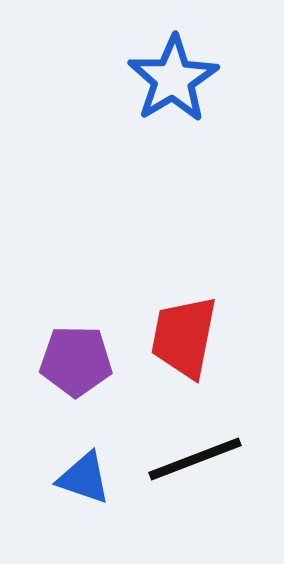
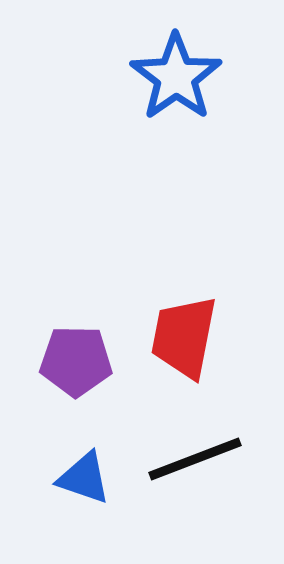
blue star: moved 3 px right, 2 px up; rotated 4 degrees counterclockwise
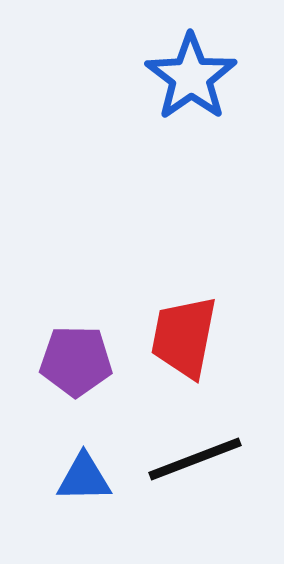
blue star: moved 15 px right
blue triangle: rotated 20 degrees counterclockwise
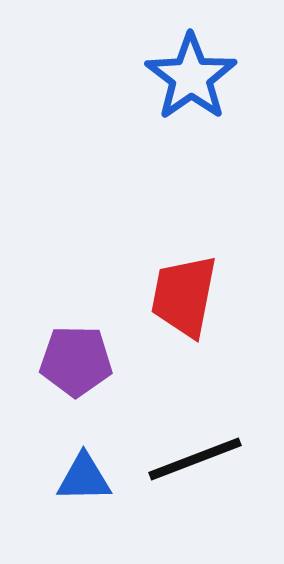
red trapezoid: moved 41 px up
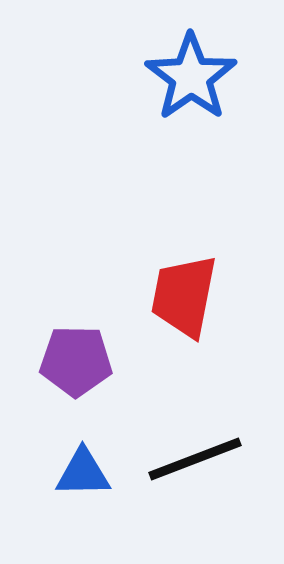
blue triangle: moved 1 px left, 5 px up
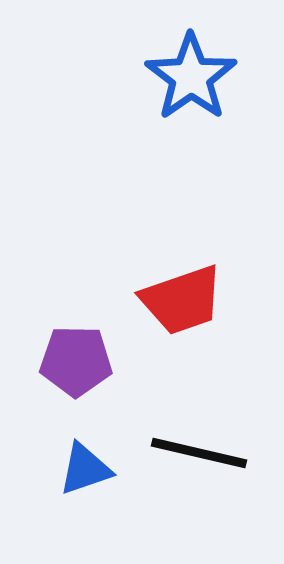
red trapezoid: moved 2 px left, 4 px down; rotated 120 degrees counterclockwise
black line: moved 4 px right, 6 px up; rotated 34 degrees clockwise
blue triangle: moved 2 px right, 4 px up; rotated 18 degrees counterclockwise
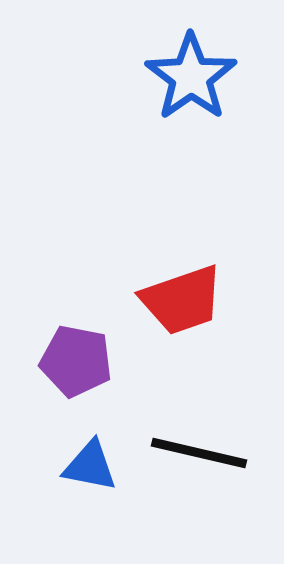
purple pentagon: rotated 10 degrees clockwise
blue triangle: moved 5 px right, 3 px up; rotated 30 degrees clockwise
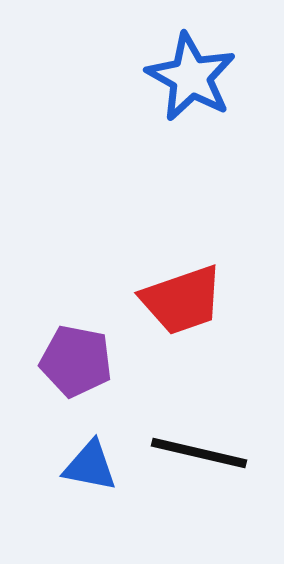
blue star: rotated 8 degrees counterclockwise
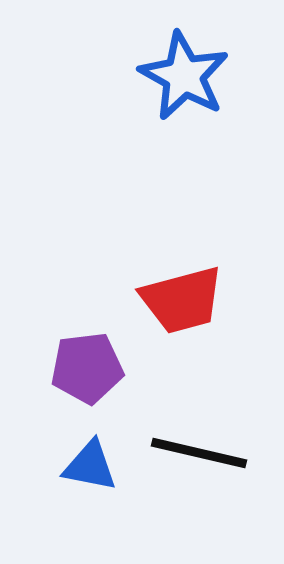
blue star: moved 7 px left, 1 px up
red trapezoid: rotated 4 degrees clockwise
purple pentagon: moved 11 px right, 7 px down; rotated 18 degrees counterclockwise
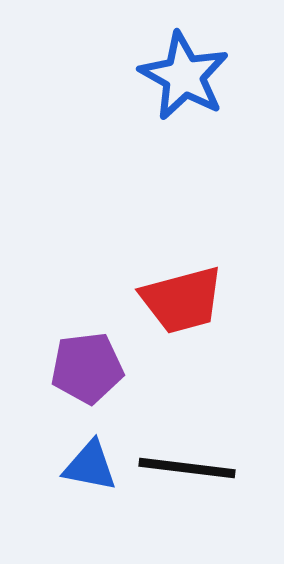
black line: moved 12 px left, 15 px down; rotated 6 degrees counterclockwise
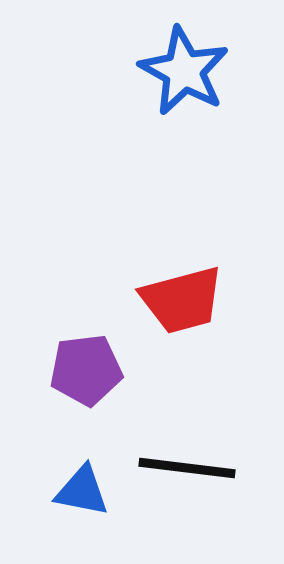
blue star: moved 5 px up
purple pentagon: moved 1 px left, 2 px down
blue triangle: moved 8 px left, 25 px down
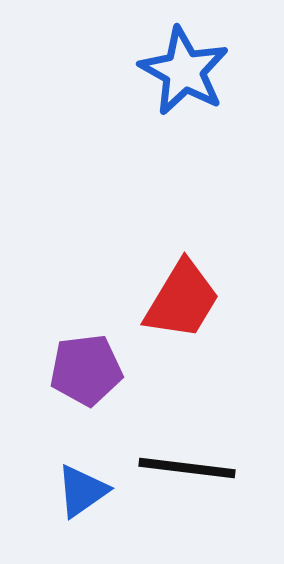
red trapezoid: rotated 44 degrees counterclockwise
blue triangle: rotated 46 degrees counterclockwise
